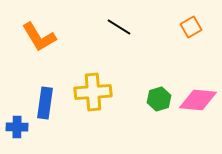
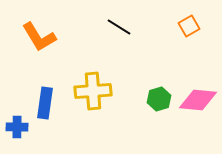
orange square: moved 2 px left, 1 px up
yellow cross: moved 1 px up
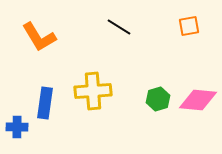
orange square: rotated 20 degrees clockwise
green hexagon: moved 1 px left
